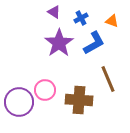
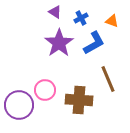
purple triangle: moved 1 px right
purple circle: moved 3 px down
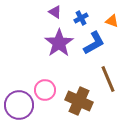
brown cross: moved 1 px down; rotated 20 degrees clockwise
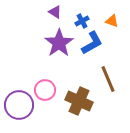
blue cross: moved 1 px right, 3 px down
blue L-shape: moved 2 px left
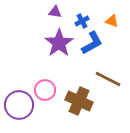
purple triangle: rotated 24 degrees counterclockwise
brown line: rotated 40 degrees counterclockwise
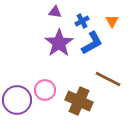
orange triangle: rotated 40 degrees clockwise
purple circle: moved 2 px left, 5 px up
